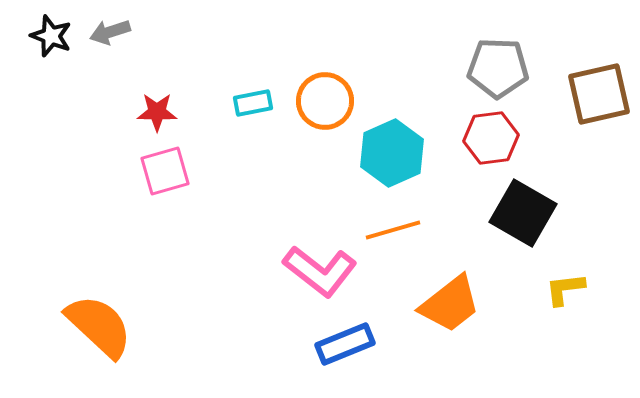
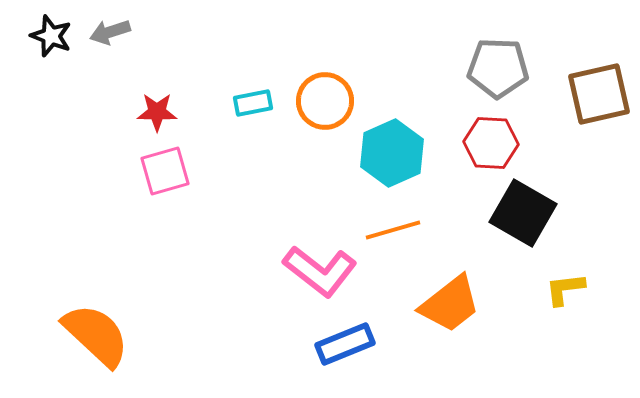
red hexagon: moved 5 px down; rotated 10 degrees clockwise
orange semicircle: moved 3 px left, 9 px down
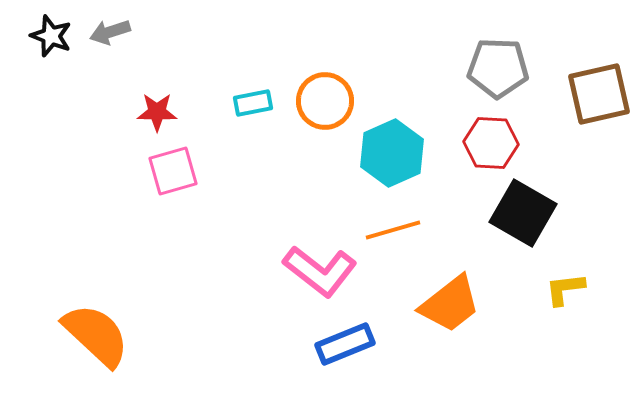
pink square: moved 8 px right
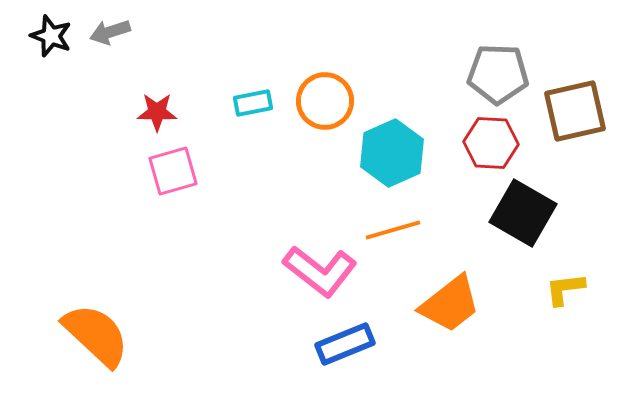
gray pentagon: moved 6 px down
brown square: moved 24 px left, 17 px down
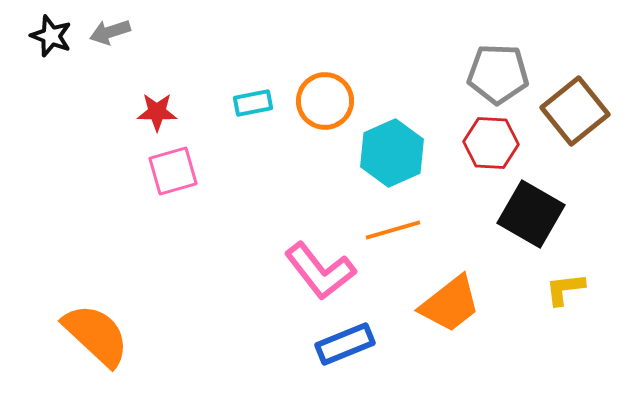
brown square: rotated 26 degrees counterclockwise
black square: moved 8 px right, 1 px down
pink L-shape: rotated 14 degrees clockwise
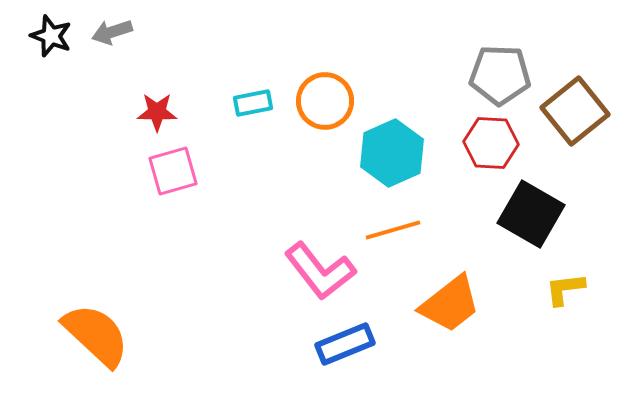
gray arrow: moved 2 px right
gray pentagon: moved 2 px right, 1 px down
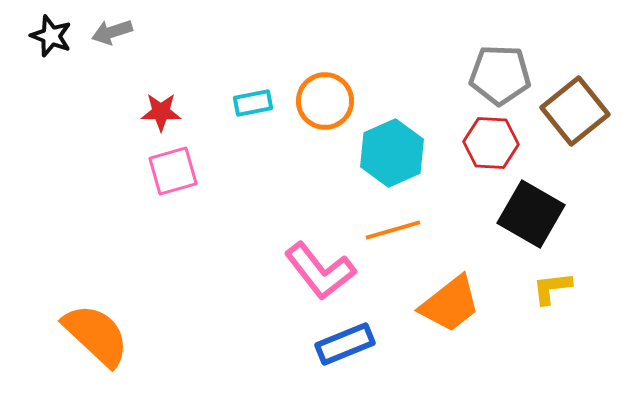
red star: moved 4 px right
yellow L-shape: moved 13 px left, 1 px up
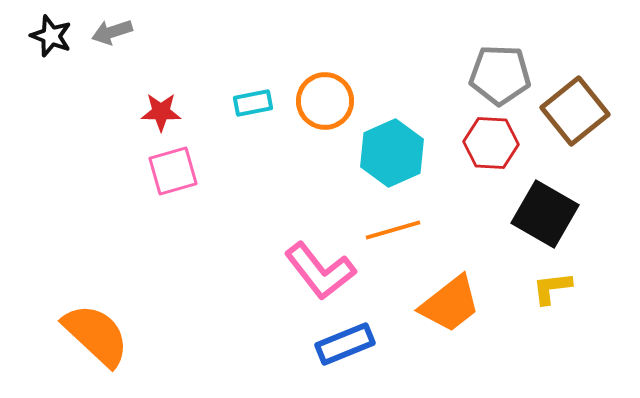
black square: moved 14 px right
